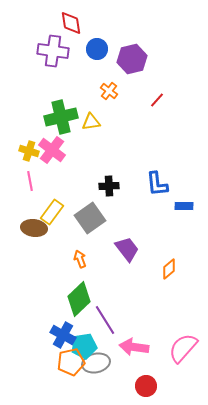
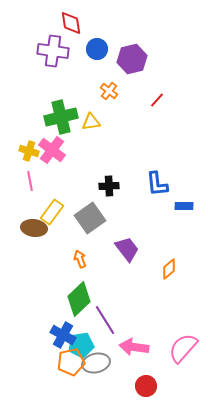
cyan pentagon: moved 3 px left, 1 px up
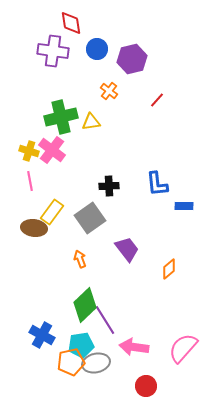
green diamond: moved 6 px right, 6 px down
blue cross: moved 21 px left
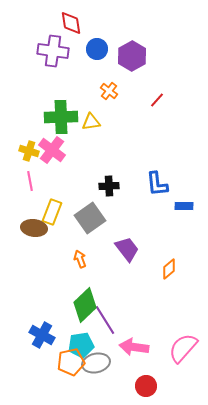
purple hexagon: moved 3 px up; rotated 16 degrees counterclockwise
green cross: rotated 12 degrees clockwise
yellow rectangle: rotated 15 degrees counterclockwise
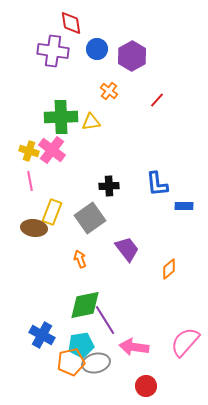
green diamond: rotated 32 degrees clockwise
pink semicircle: moved 2 px right, 6 px up
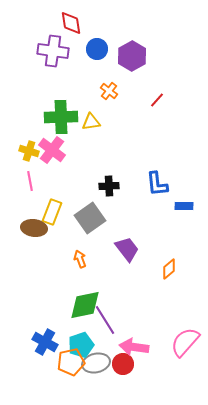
blue cross: moved 3 px right, 7 px down
cyan pentagon: rotated 10 degrees counterclockwise
red circle: moved 23 px left, 22 px up
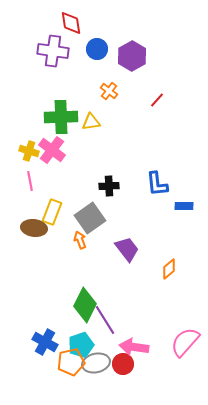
orange arrow: moved 19 px up
green diamond: rotated 52 degrees counterclockwise
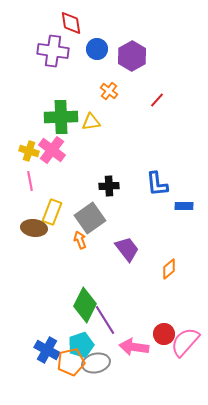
blue cross: moved 2 px right, 8 px down
red circle: moved 41 px right, 30 px up
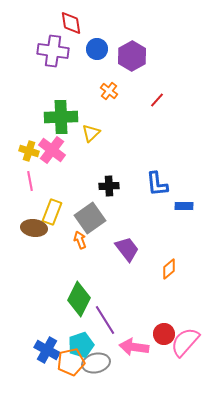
yellow triangle: moved 11 px down; rotated 36 degrees counterclockwise
green diamond: moved 6 px left, 6 px up
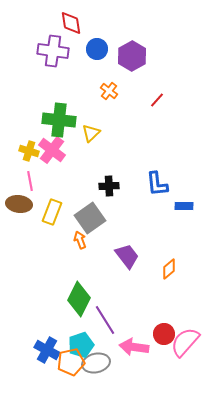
green cross: moved 2 px left, 3 px down; rotated 8 degrees clockwise
brown ellipse: moved 15 px left, 24 px up
purple trapezoid: moved 7 px down
